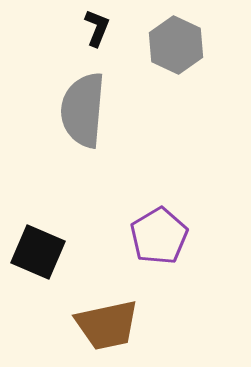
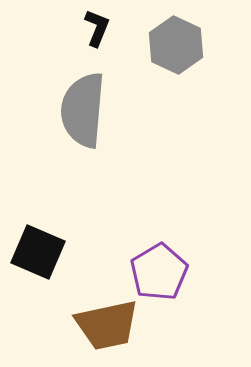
purple pentagon: moved 36 px down
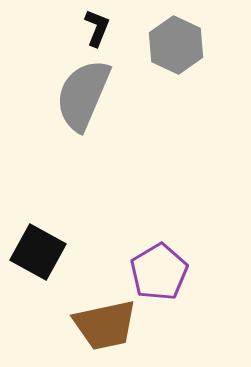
gray semicircle: moved 15 px up; rotated 18 degrees clockwise
black square: rotated 6 degrees clockwise
brown trapezoid: moved 2 px left
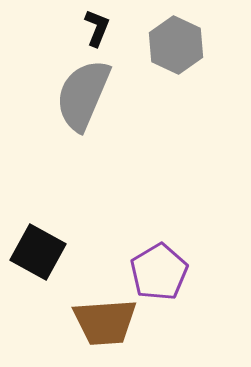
brown trapezoid: moved 3 px up; rotated 8 degrees clockwise
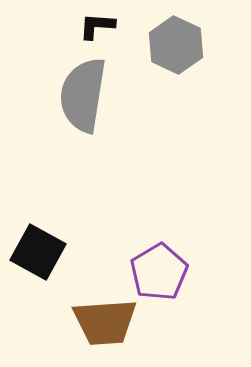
black L-shape: moved 2 px up; rotated 108 degrees counterclockwise
gray semicircle: rotated 14 degrees counterclockwise
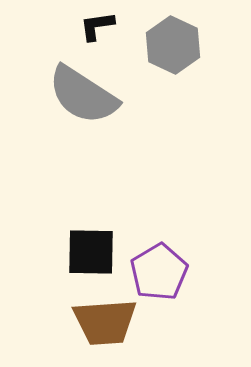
black L-shape: rotated 12 degrees counterclockwise
gray hexagon: moved 3 px left
gray semicircle: rotated 66 degrees counterclockwise
black square: moved 53 px right; rotated 28 degrees counterclockwise
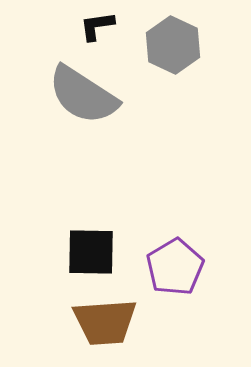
purple pentagon: moved 16 px right, 5 px up
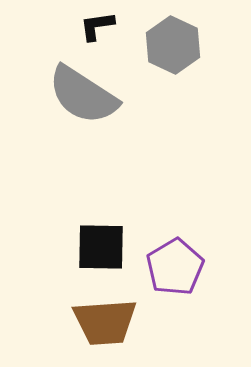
black square: moved 10 px right, 5 px up
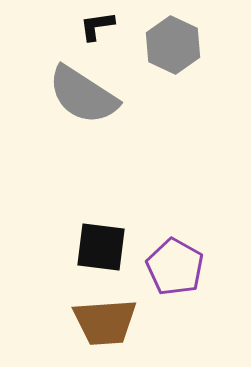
black square: rotated 6 degrees clockwise
purple pentagon: rotated 12 degrees counterclockwise
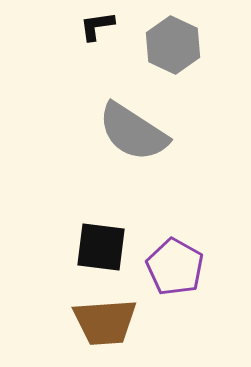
gray semicircle: moved 50 px right, 37 px down
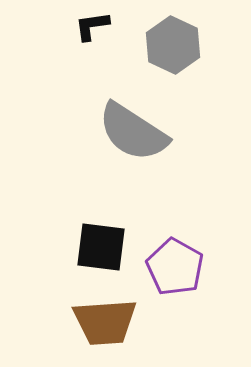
black L-shape: moved 5 px left
